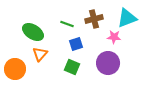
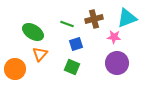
purple circle: moved 9 px right
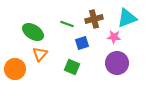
blue square: moved 6 px right, 1 px up
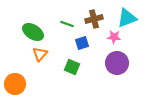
orange circle: moved 15 px down
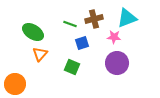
green line: moved 3 px right
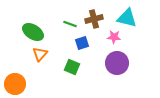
cyan triangle: rotated 35 degrees clockwise
